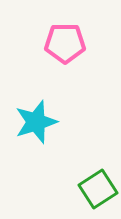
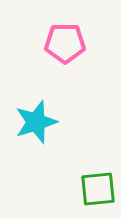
green square: rotated 27 degrees clockwise
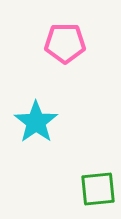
cyan star: rotated 18 degrees counterclockwise
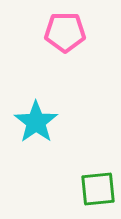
pink pentagon: moved 11 px up
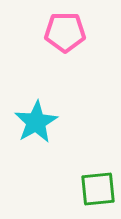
cyan star: rotated 6 degrees clockwise
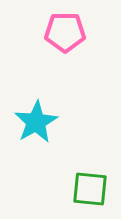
green square: moved 8 px left; rotated 12 degrees clockwise
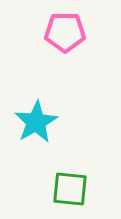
green square: moved 20 px left
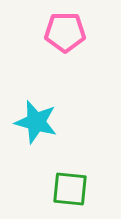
cyan star: rotated 27 degrees counterclockwise
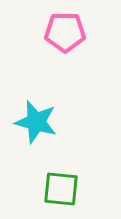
green square: moved 9 px left
